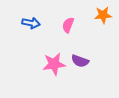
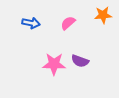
pink semicircle: moved 2 px up; rotated 28 degrees clockwise
pink star: rotated 10 degrees clockwise
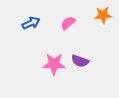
blue arrow: rotated 36 degrees counterclockwise
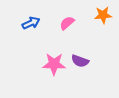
pink semicircle: moved 1 px left
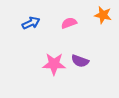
orange star: rotated 18 degrees clockwise
pink semicircle: moved 2 px right; rotated 21 degrees clockwise
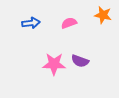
blue arrow: rotated 18 degrees clockwise
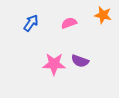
blue arrow: rotated 48 degrees counterclockwise
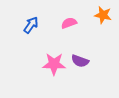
blue arrow: moved 2 px down
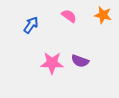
pink semicircle: moved 7 px up; rotated 56 degrees clockwise
pink star: moved 2 px left, 1 px up
